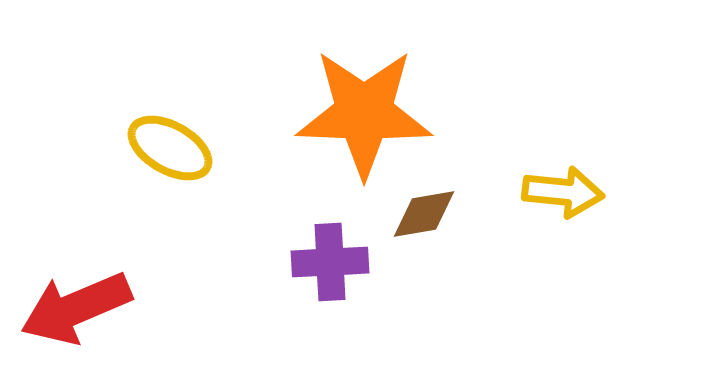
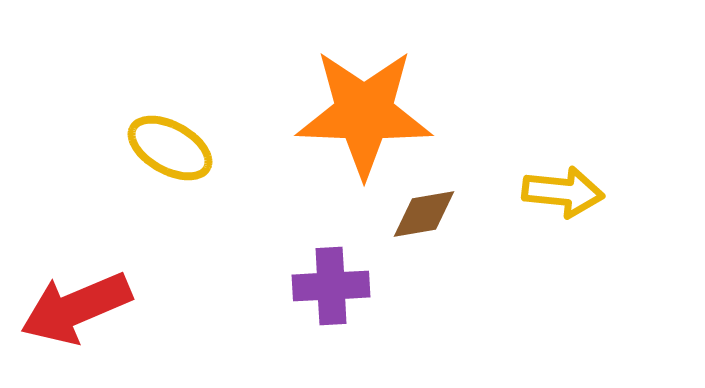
purple cross: moved 1 px right, 24 px down
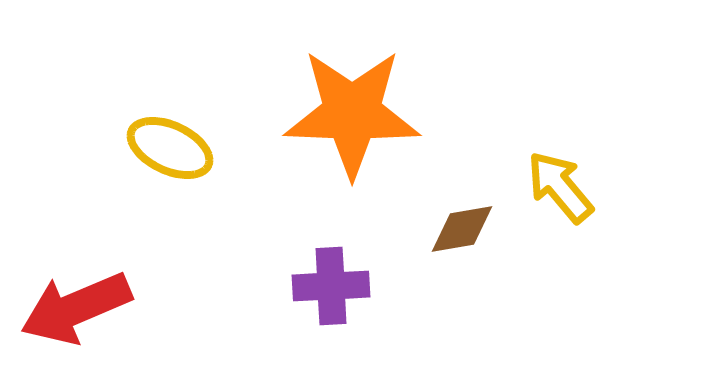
orange star: moved 12 px left
yellow ellipse: rotated 4 degrees counterclockwise
yellow arrow: moved 3 px left, 5 px up; rotated 136 degrees counterclockwise
brown diamond: moved 38 px right, 15 px down
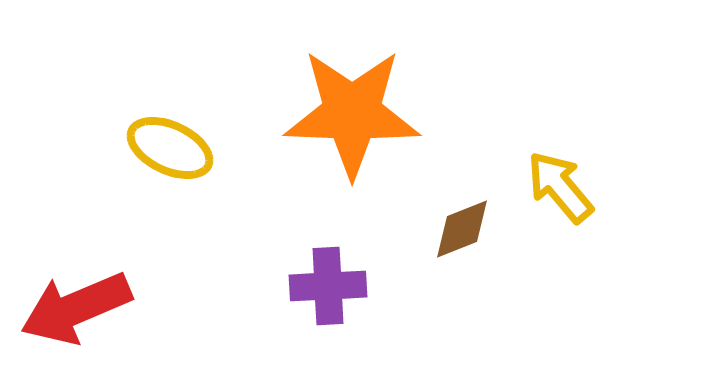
brown diamond: rotated 12 degrees counterclockwise
purple cross: moved 3 px left
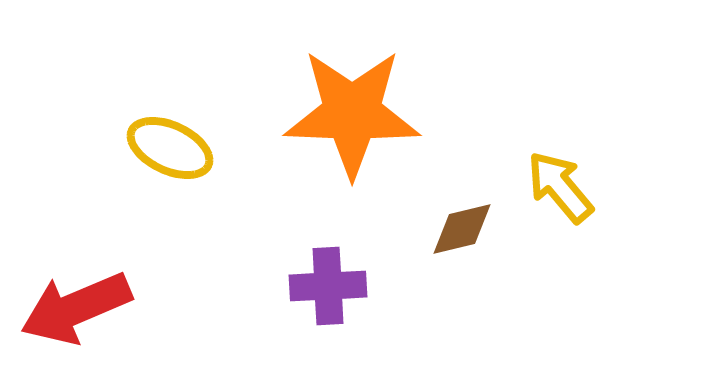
brown diamond: rotated 8 degrees clockwise
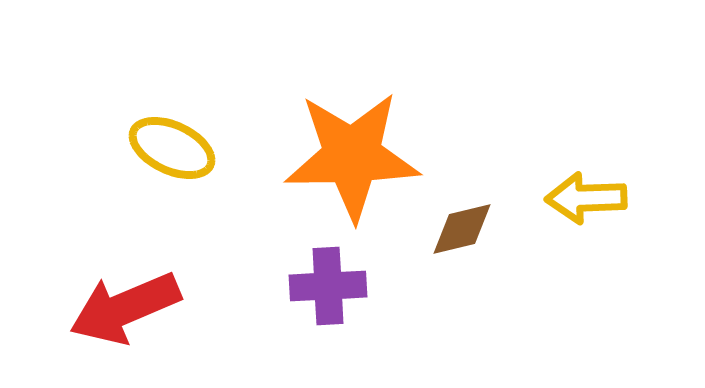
orange star: moved 43 px down; rotated 3 degrees counterclockwise
yellow ellipse: moved 2 px right
yellow arrow: moved 26 px right, 11 px down; rotated 52 degrees counterclockwise
red arrow: moved 49 px right
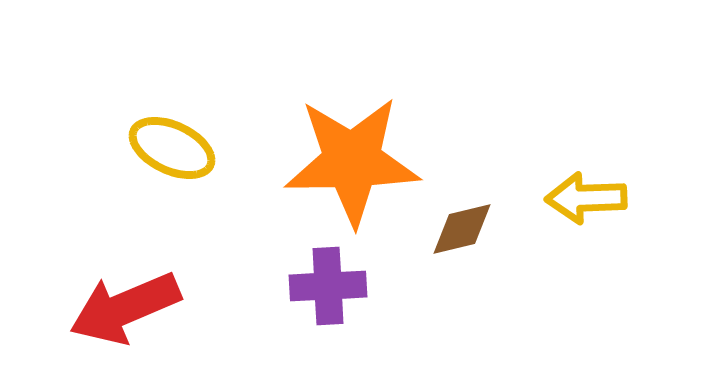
orange star: moved 5 px down
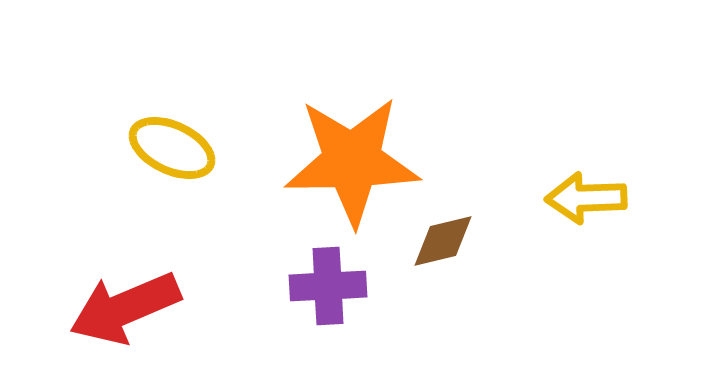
brown diamond: moved 19 px left, 12 px down
